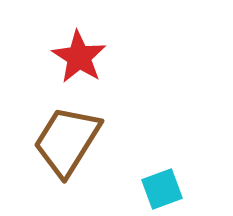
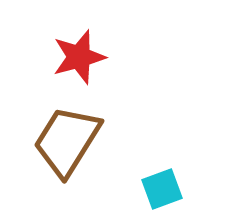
red star: rotated 24 degrees clockwise
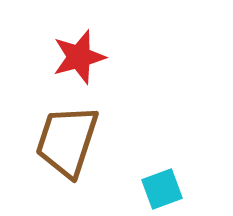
brown trapezoid: rotated 14 degrees counterclockwise
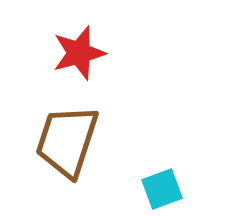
red star: moved 4 px up
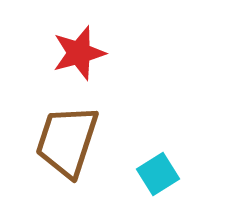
cyan square: moved 4 px left, 15 px up; rotated 12 degrees counterclockwise
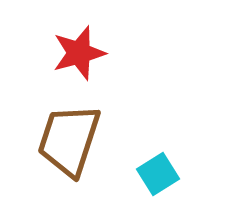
brown trapezoid: moved 2 px right, 1 px up
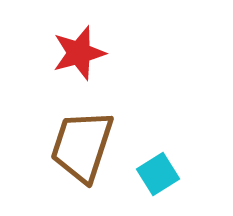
brown trapezoid: moved 13 px right, 6 px down
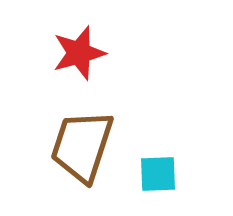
cyan square: rotated 30 degrees clockwise
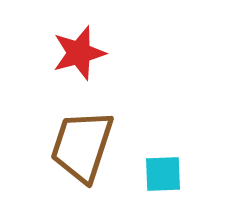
cyan square: moved 5 px right
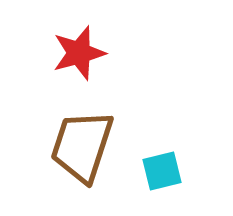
cyan square: moved 1 px left, 3 px up; rotated 12 degrees counterclockwise
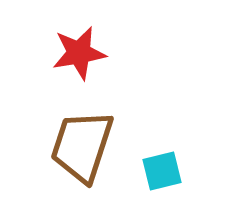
red star: rotated 6 degrees clockwise
